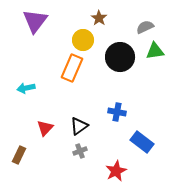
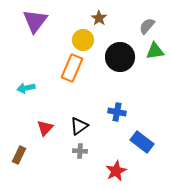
gray semicircle: moved 2 px right, 1 px up; rotated 24 degrees counterclockwise
gray cross: rotated 24 degrees clockwise
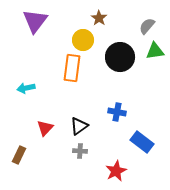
orange rectangle: rotated 16 degrees counterclockwise
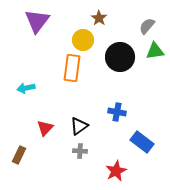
purple triangle: moved 2 px right
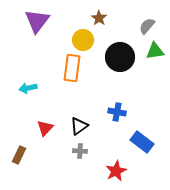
cyan arrow: moved 2 px right
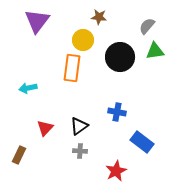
brown star: moved 1 px up; rotated 28 degrees counterclockwise
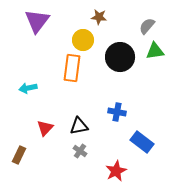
black triangle: rotated 24 degrees clockwise
gray cross: rotated 32 degrees clockwise
